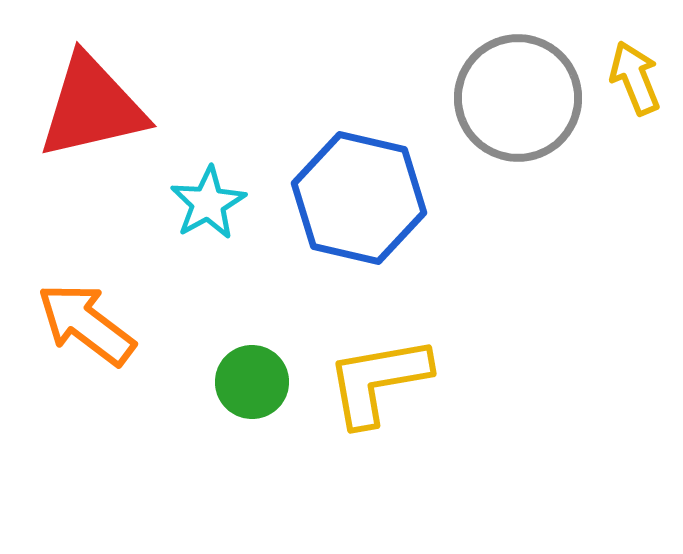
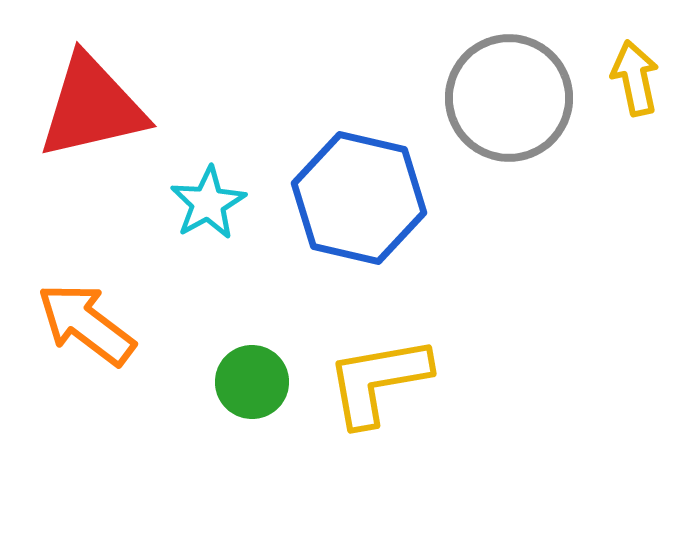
yellow arrow: rotated 10 degrees clockwise
gray circle: moved 9 px left
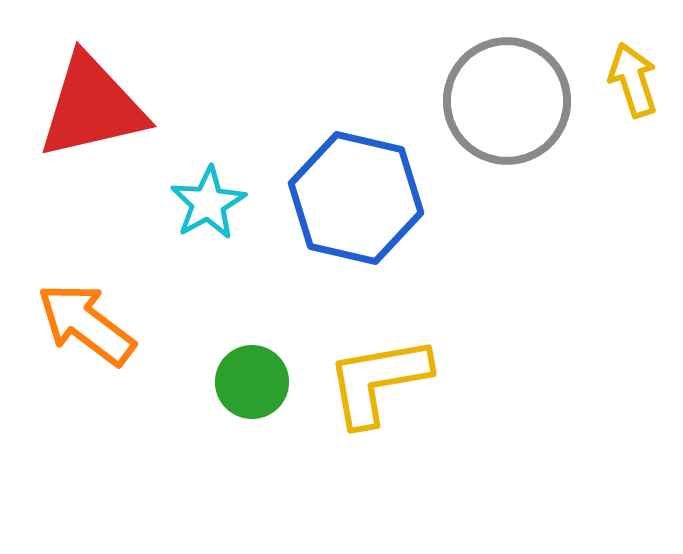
yellow arrow: moved 2 px left, 2 px down; rotated 6 degrees counterclockwise
gray circle: moved 2 px left, 3 px down
blue hexagon: moved 3 px left
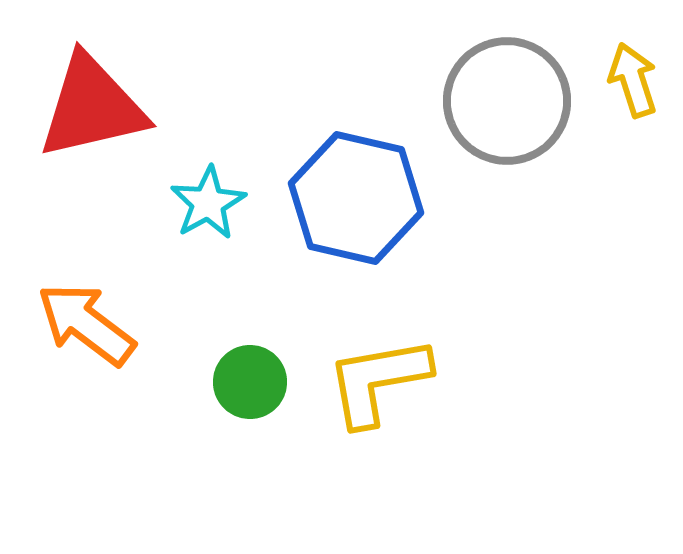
green circle: moved 2 px left
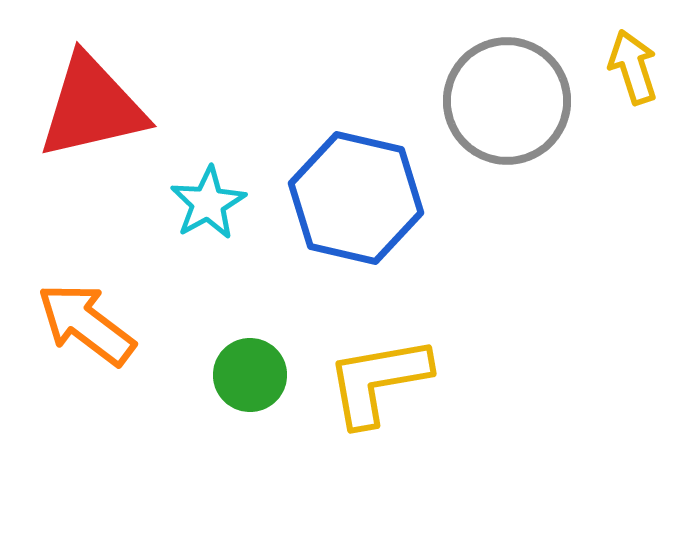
yellow arrow: moved 13 px up
green circle: moved 7 px up
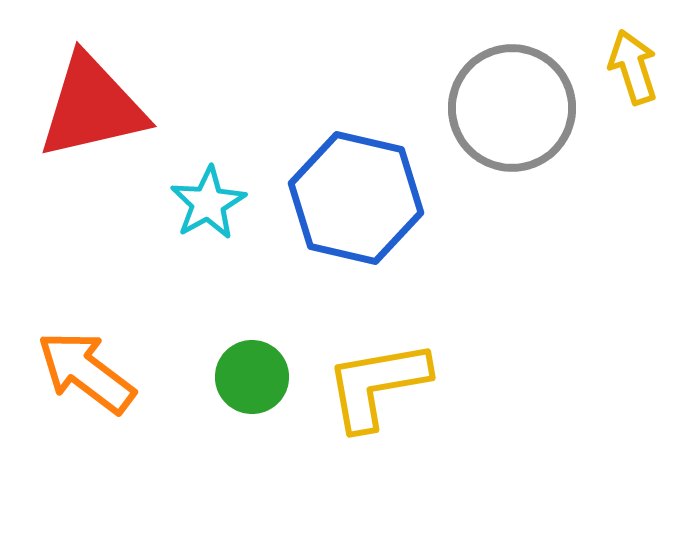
gray circle: moved 5 px right, 7 px down
orange arrow: moved 48 px down
green circle: moved 2 px right, 2 px down
yellow L-shape: moved 1 px left, 4 px down
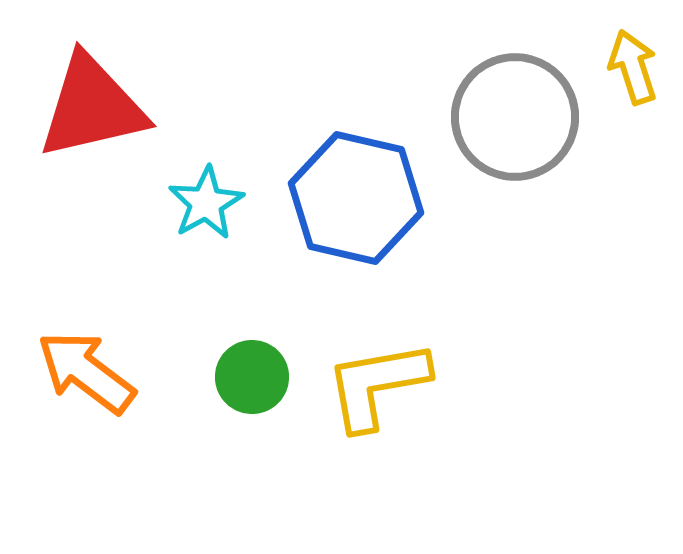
gray circle: moved 3 px right, 9 px down
cyan star: moved 2 px left
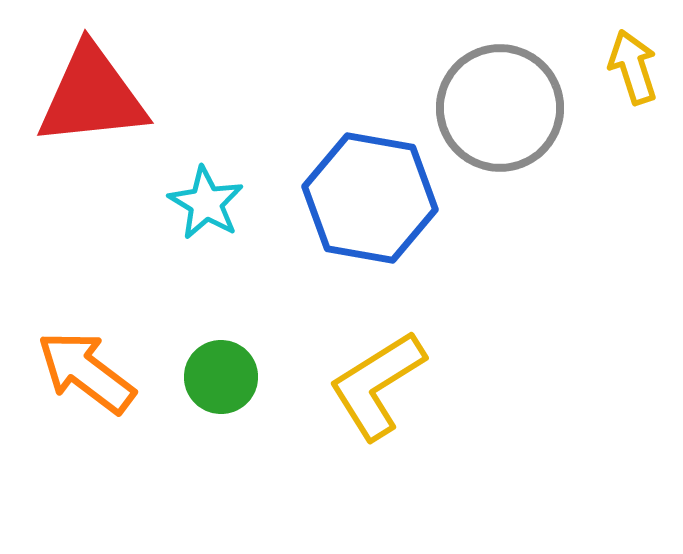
red triangle: moved 11 px up; rotated 7 degrees clockwise
gray circle: moved 15 px left, 9 px up
blue hexagon: moved 14 px right; rotated 3 degrees counterclockwise
cyan star: rotated 12 degrees counterclockwise
green circle: moved 31 px left
yellow L-shape: rotated 22 degrees counterclockwise
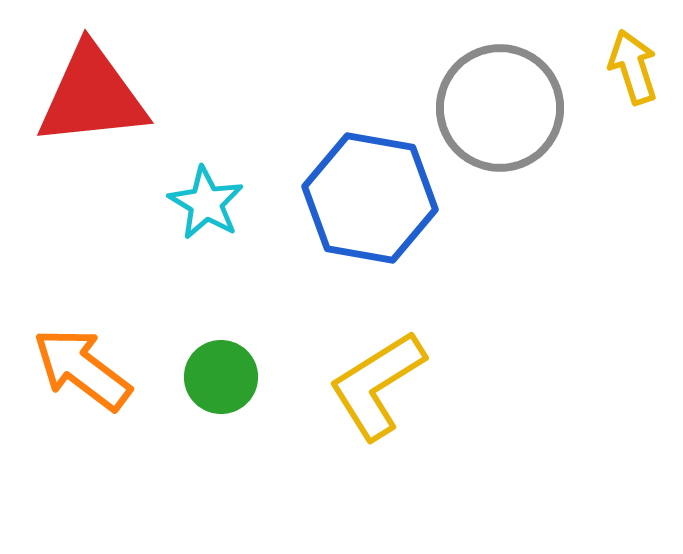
orange arrow: moved 4 px left, 3 px up
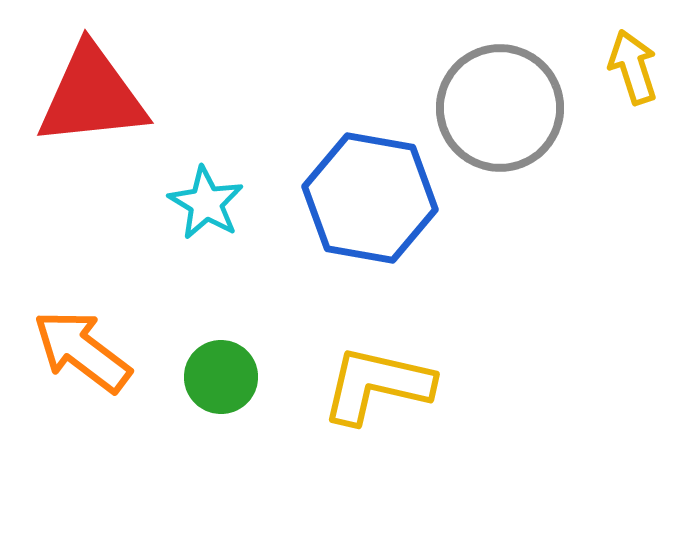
orange arrow: moved 18 px up
yellow L-shape: rotated 45 degrees clockwise
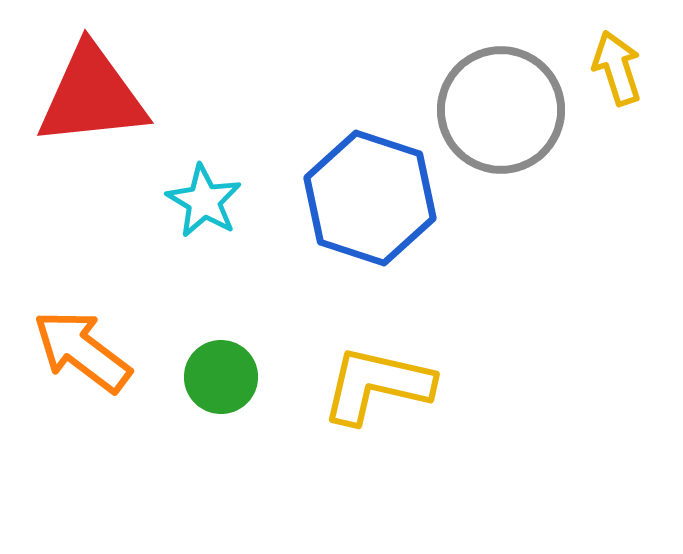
yellow arrow: moved 16 px left, 1 px down
gray circle: moved 1 px right, 2 px down
blue hexagon: rotated 8 degrees clockwise
cyan star: moved 2 px left, 2 px up
